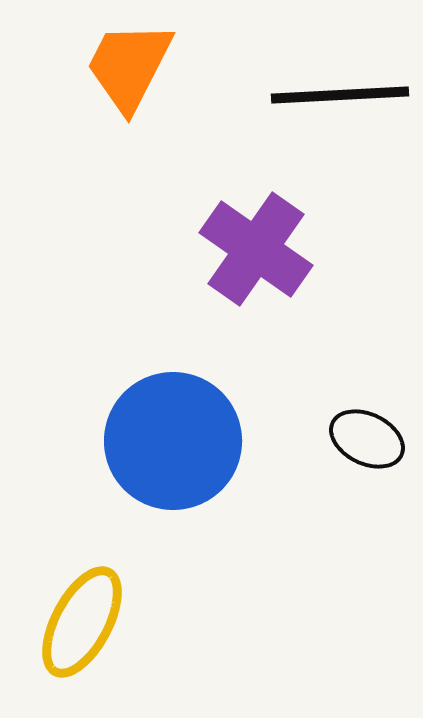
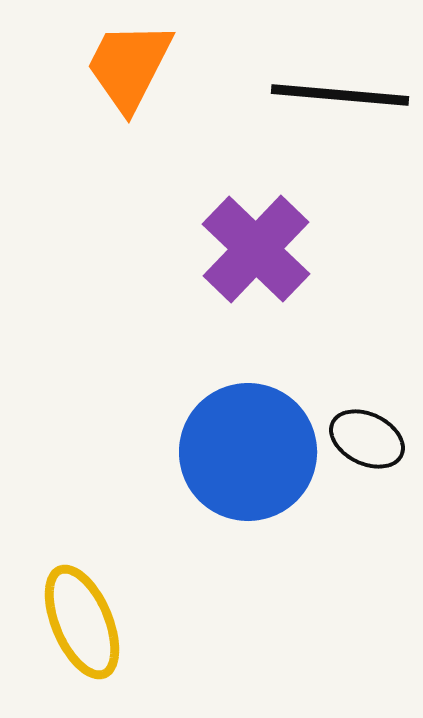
black line: rotated 8 degrees clockwise
purple cross: rotated 9 degrees clockwise
blue circle: moved 75 px right, 11 px down
yellow ellipse: rotated 51 degrees counterclockwise
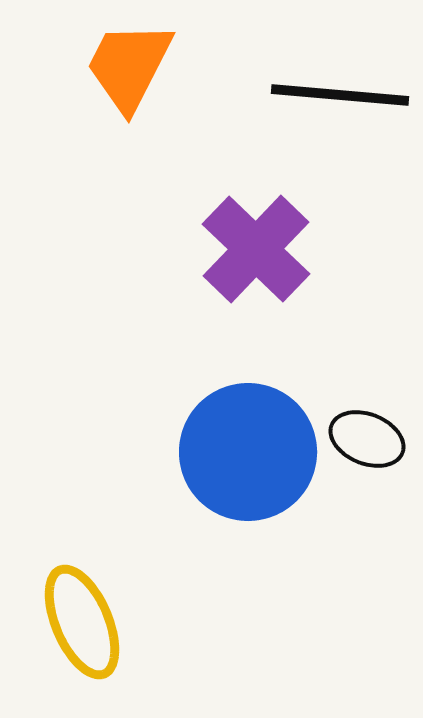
black ellipse: rotated 4 degrees counterclockwise
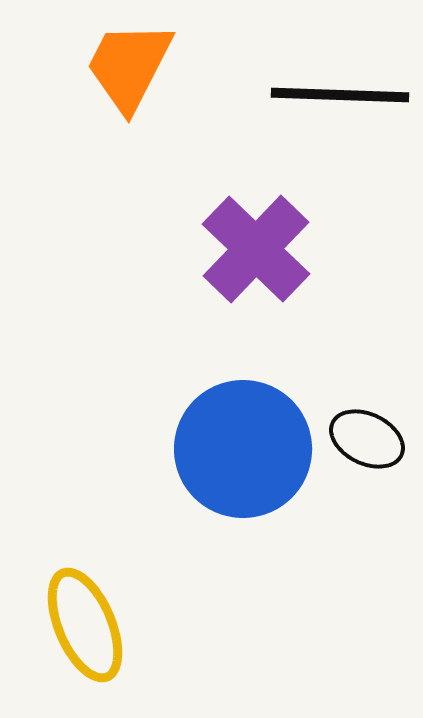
black line: rotated 3 degrees counterclockwise
black ellipse: rotated 4 degrees clockwise
blue circle: moved 5 px left, 3 px up
yellow ellipse: moved 3 px right, 3 px down
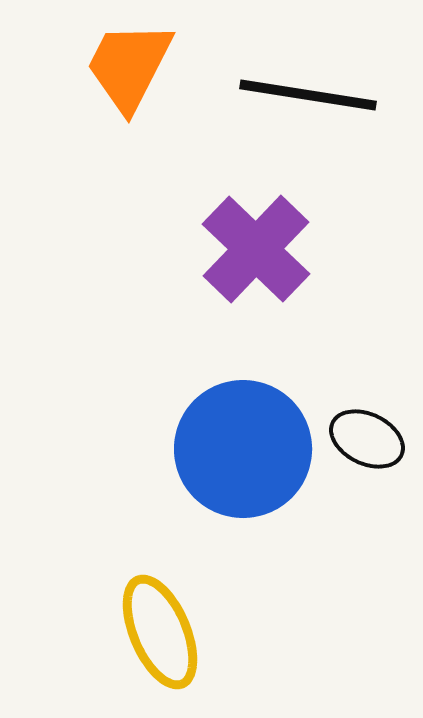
black line: moved 32 px left; rotated 7 degrees clockwise
yellow ellipse: moved 75 px right, 7 px down
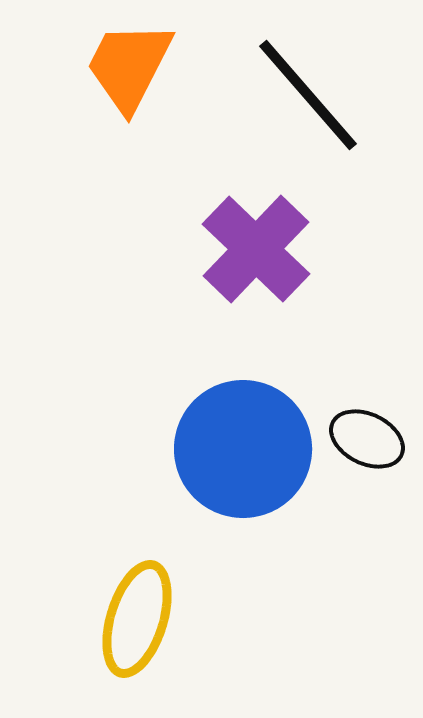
black line: rotated 40 degrees clockwise
yellow ellipse: moved 23 px left, 13 px up; rotated 40 degrees clockwise
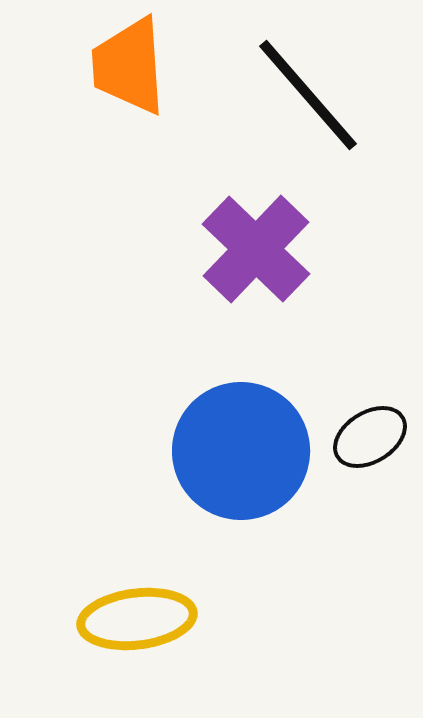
orange trapezoid: rotated 31 degrees counterclockwise
black ellipse: moved 3 px right, 2 px up; rotated 58 degrees counterclockwise
blue circle: moved 2 px left, 2 px down
yellow ellipse: rotated 66 degrees clockwise
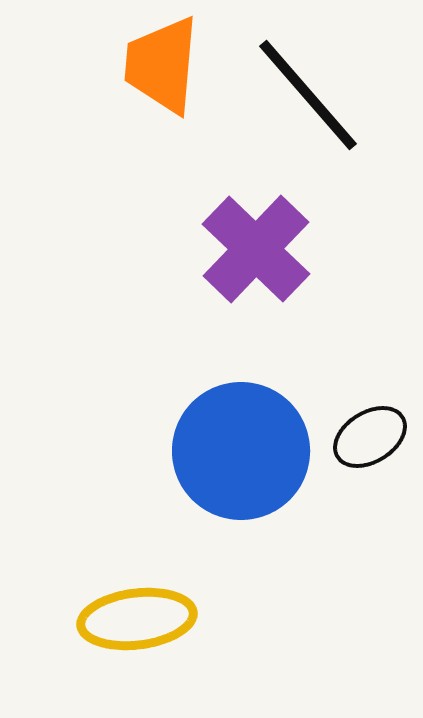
orange trapezoid: moved 33 px right, 1 px up; rotated 9 degrees clockwise
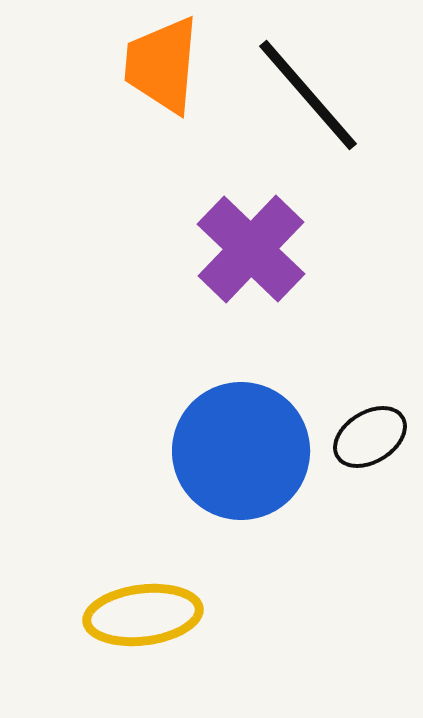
purple cross: moved 5 px left
yellow ellipse: moved 6 px right, 4 px up
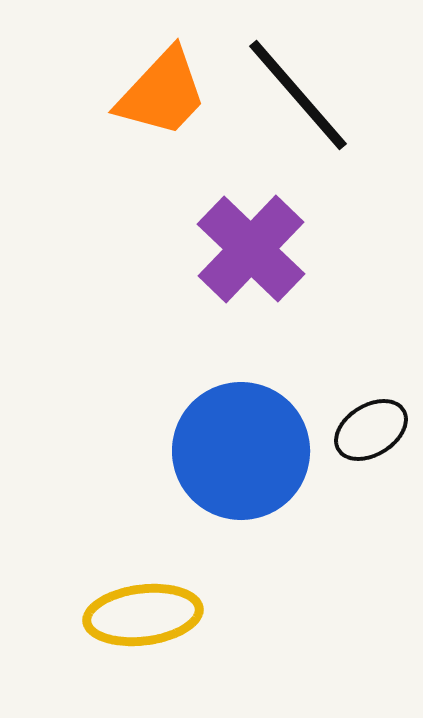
orange trapezoid: moved 28 px down; rotated 142 degrees counterclockwise
black line: moved 10 px left
black ellipse: moved 1 px right, 7 px up
